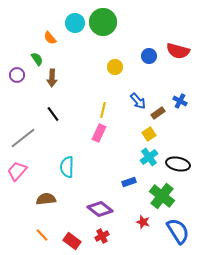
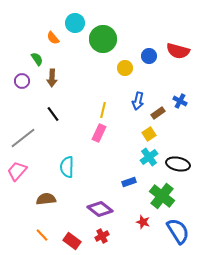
green circle: moved 17 px down
orange semicircle: moved 3 px right
yellow circle: moved 10 px right, 1 px down
purple circle: moved 5 px right, 6 px down
blue arrow: rotated 54 degrees clockwise
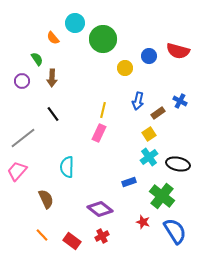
brown semicircle: rotated 72 degrees clockwise
blue semicircle: moved 3 px left
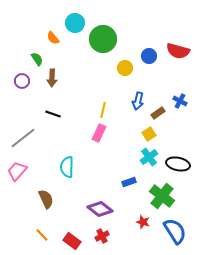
black line: rotated 35 degrees counterclockwise
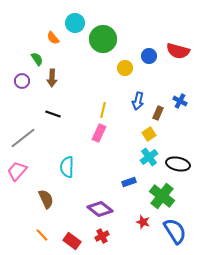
brown rectangle: rotated 32 degrees counterclockwise
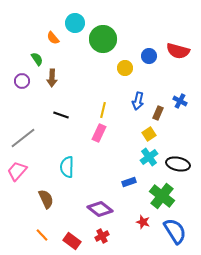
black line: moved 8 px right, 1 px down
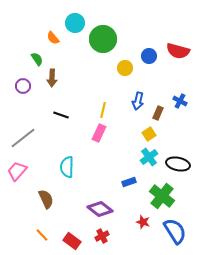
purple circle: moved 1 px right, 5 px down
